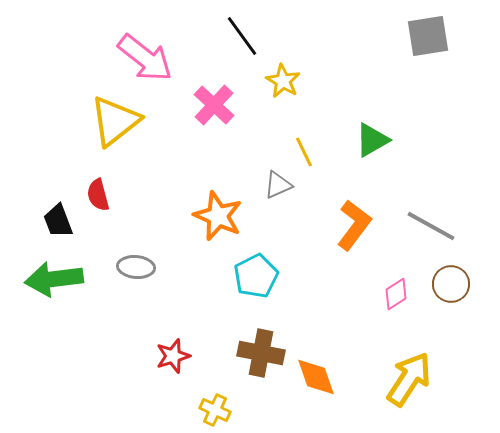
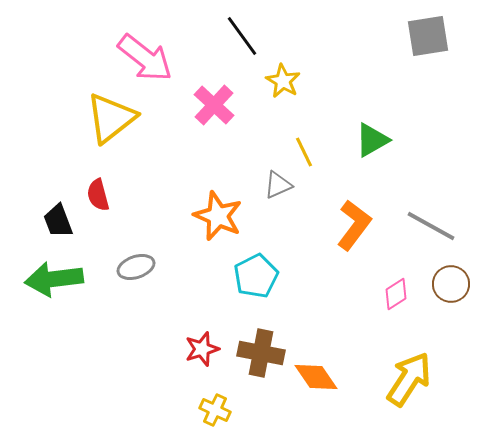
yellow triangle: moved 4 px left, 3 px up
gray ellipse: rotated 24 degrees counterclockwise
red star: moved 29 px right, 7 px up
orange diamond: rotated 15 degrees counterclockwise
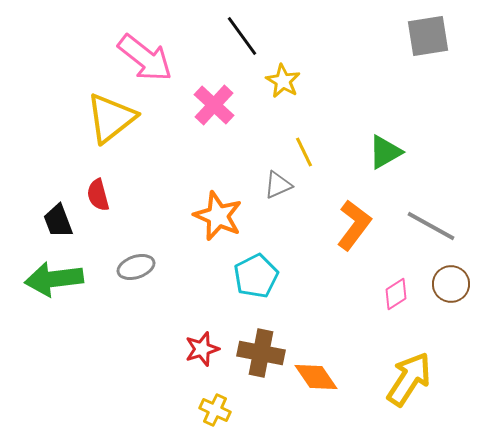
green triangle: moved 13 px right, 12 px down
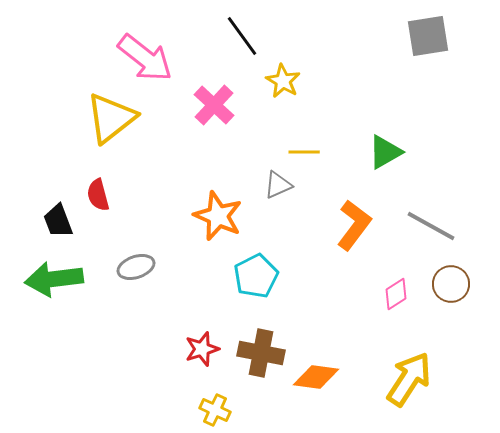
yellow line: rotated 64 degrees counterclockwise
orange diamond: rotated 48 degrees counterclockwise
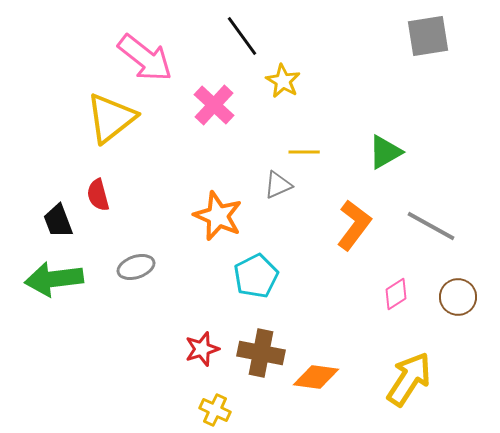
brown circle: moved 7 px right, 13 px down
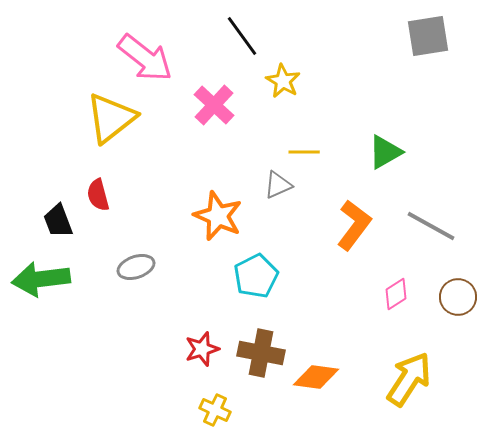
green arrow: moved 13 px left
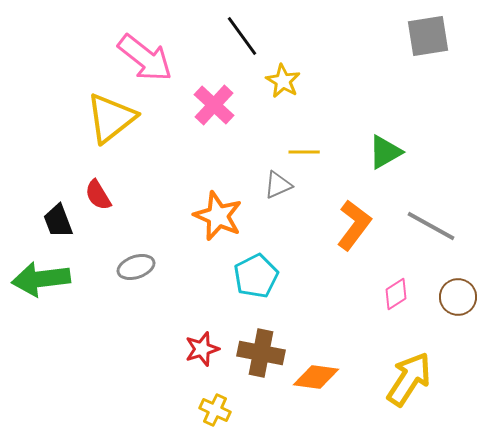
red semicircle: rotated 16 degrees counterclockwise
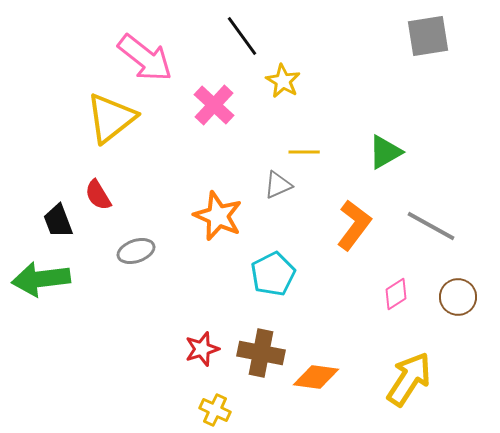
gray ellipse: moved 16 px up
cyan pentagon: moved 17 px right, 2 px up
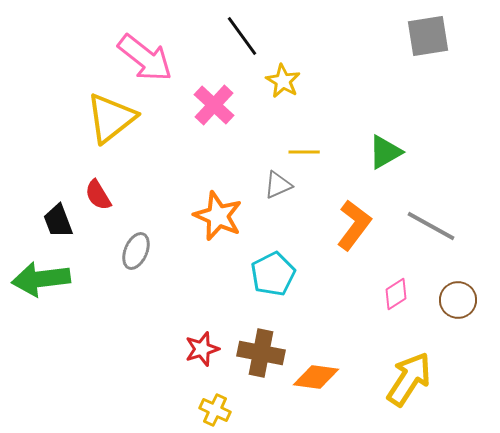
gray ellipse: rotated 48 degrees counterclockwise
brown circle: moved 3 px down
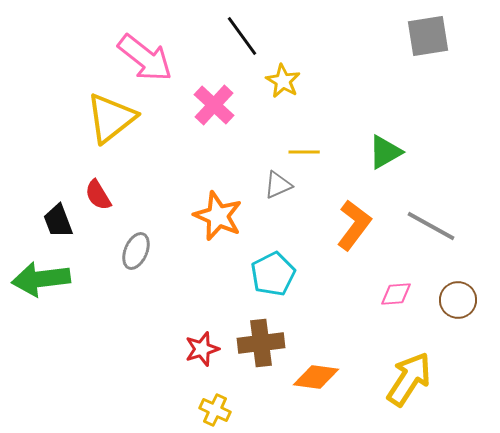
pink diamond: rotated 28 degrees clockwise
brown cross: moved 10 px up; rotated 18 degrees counterclockwise
